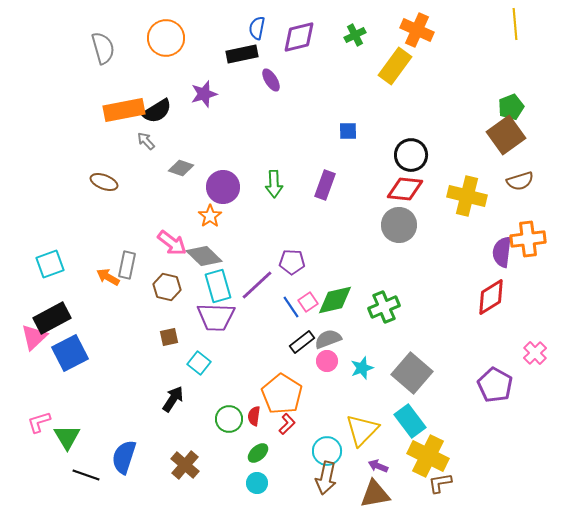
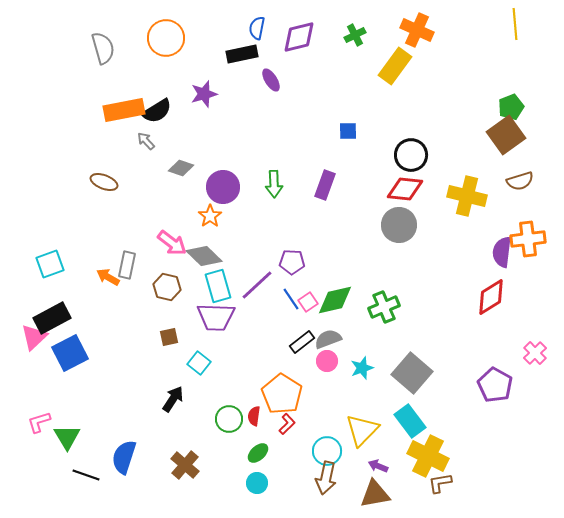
blue line at (291, 307): moved 8 px up
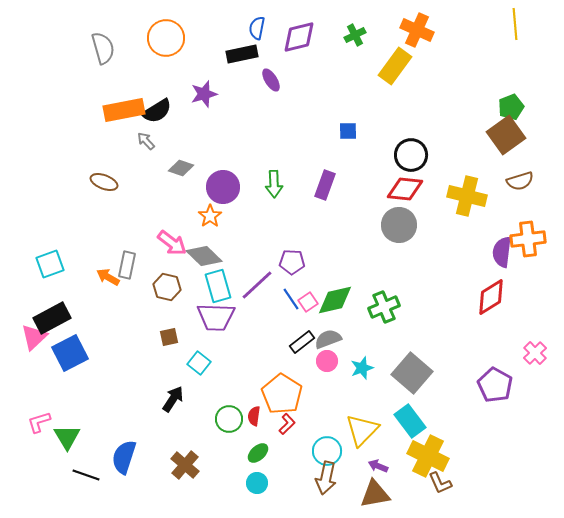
brown L-shape at (440, 483): rotated 105 degrees counterclockwise
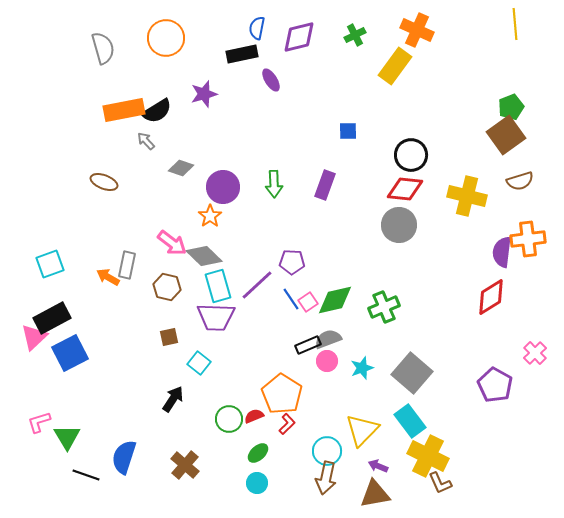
black rectangle at (302, 342): moved 6 px right, 3 px down; rotated 15 degrees clockwise
red semicircle at (254, 416): rotated 60 degrees clockwise
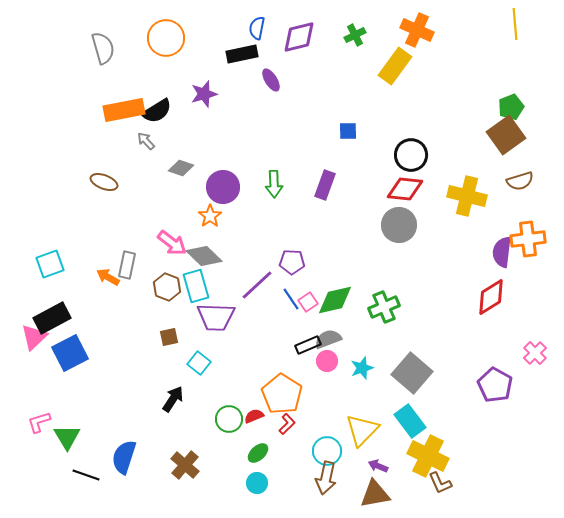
cyan rectangle at (218, 286): moved 22 px left
brown hexagon at (167, 287): rotated 8 degrees clockwise
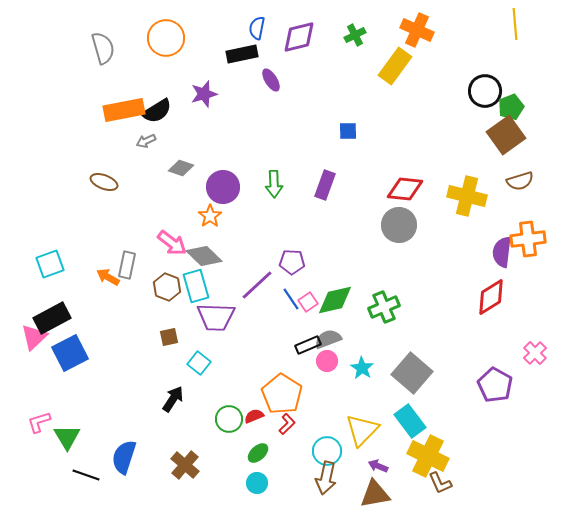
gray arrow at (146, 141): rotated 72 degrees counterclockwise
black circle at (411, 155): moved 74 px right, 64 px up
cyan star at (362, 368): rotated 20 degrees counterclockwise
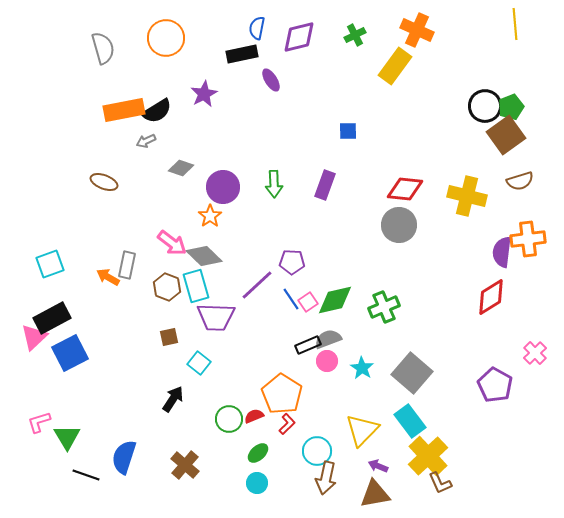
black circle at (485, 91): moved 15 px down
purple star at (204, 94): rotated 12 degrees counterclockwise
cyan circle at (327, 451): moved 10 px left
yellow cross at (428, 456): rotated 21 degrees clockwise
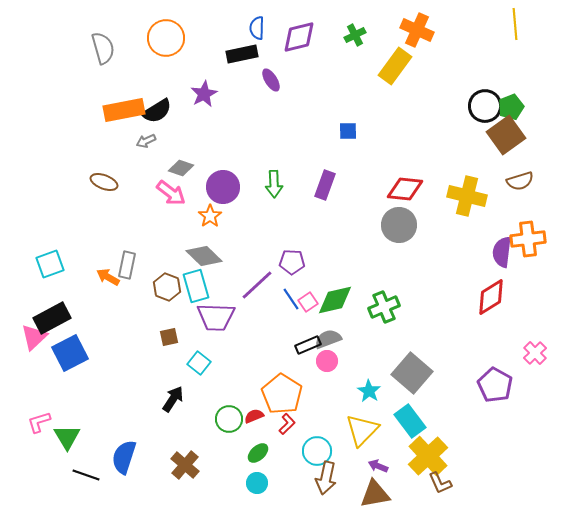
blue semicircle at (257, 28): rotated 10 degrees counterclockwise
pink arrow at (172, 243): moved 1 px left, 50 px up
cyan star at (362, 368): moved 7 px right, 23 px down
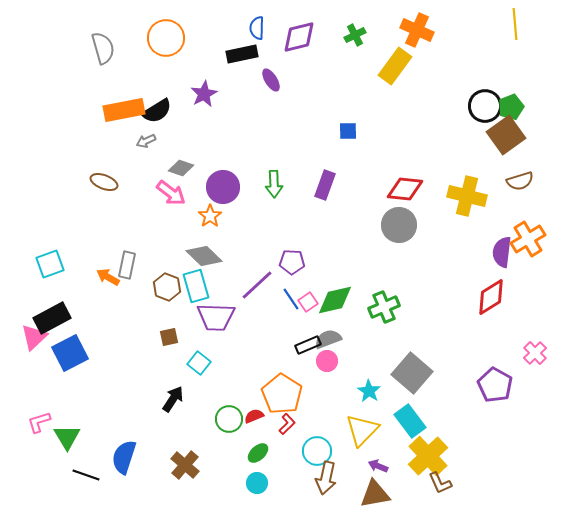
orange cross at (528, 239): rotated 24 degrees counterclockwise
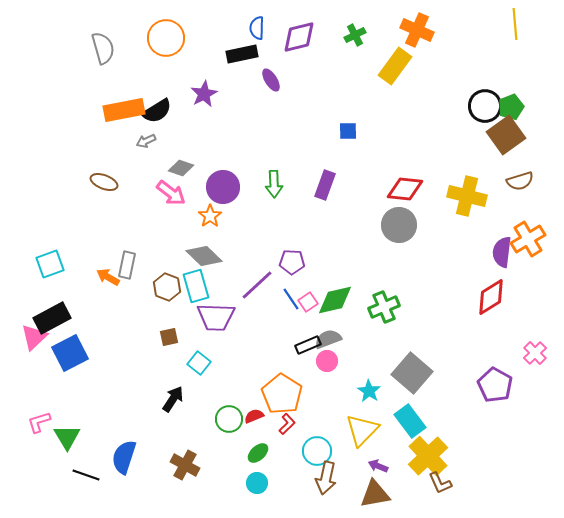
brown cross at (185, 465): rotated 12 degrees counterclockwise
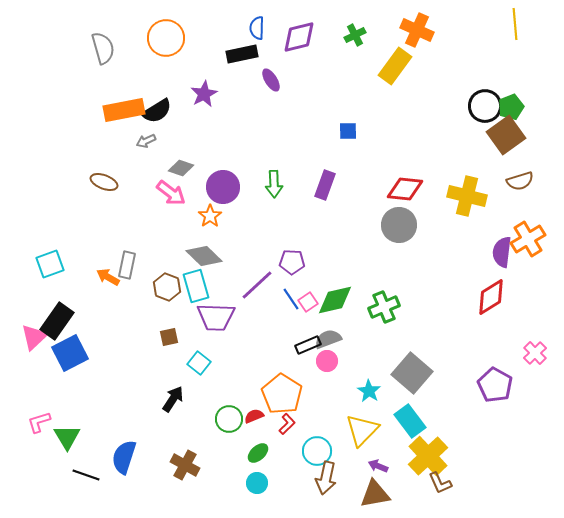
black rectangle at (52, 318): moved 5 px right, 3 px down; rotated 27 degrees counterclockwise
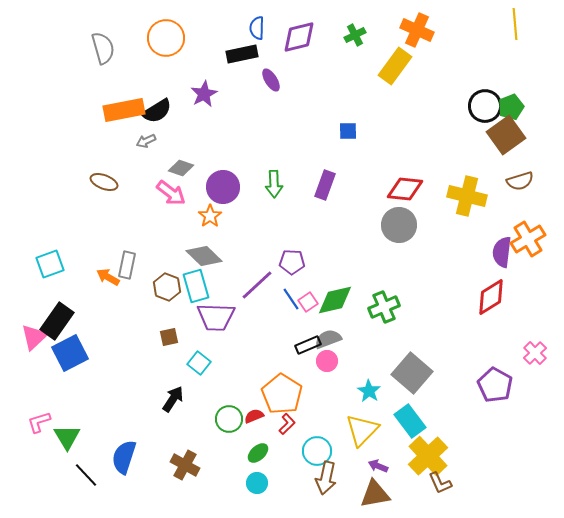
black line at (86, 475): rotated 28 degrees clockwise
